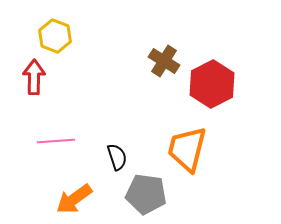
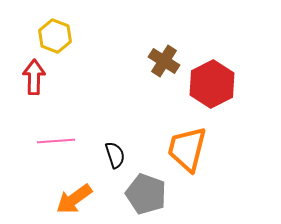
black semicircle: moved 2 px left, 2 px up
gray pentagon: rotated 12 degrees clockwise
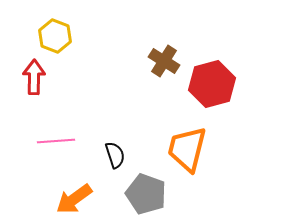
red hexagon: rotated 12 degrees clockwise
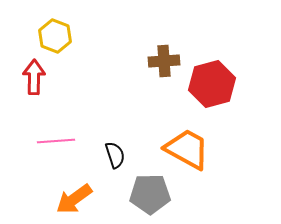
brown cross: rotated 36 degrees counterclockwise
orange trapezoid: rotated 105 degrees clockwise
gray pentagon: moved 4 px right; rotated 21 degrees counterclockwise
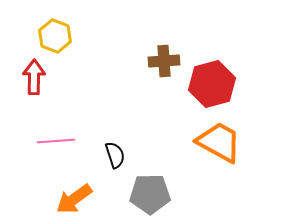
orange trapezoid: moved 32 px right, 7 px up
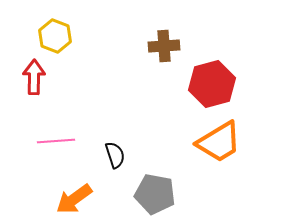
brown cross: moved 15 px up
orange trapezoid: rotated 120 degrees clockwise
gray pentagon: moved 5 px right; rotated 12 degrees clockwise
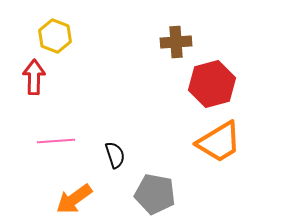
brown cross: moved 12 px right, 4 px up
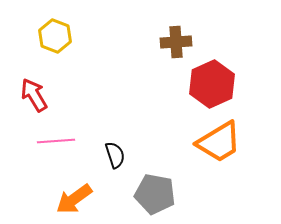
red arrow: moved 18 px down; rotated 32 degrees counterclockwise
red hexagon: rotated 9 degrees counterclockwise
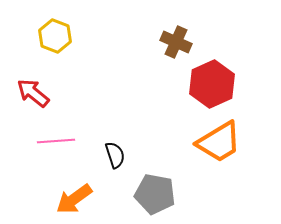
brown cross: rotated 28 degrees clockwise
red arrow: moved 1 px left, 2 px up; rotated 20 degrees counterclockwise
